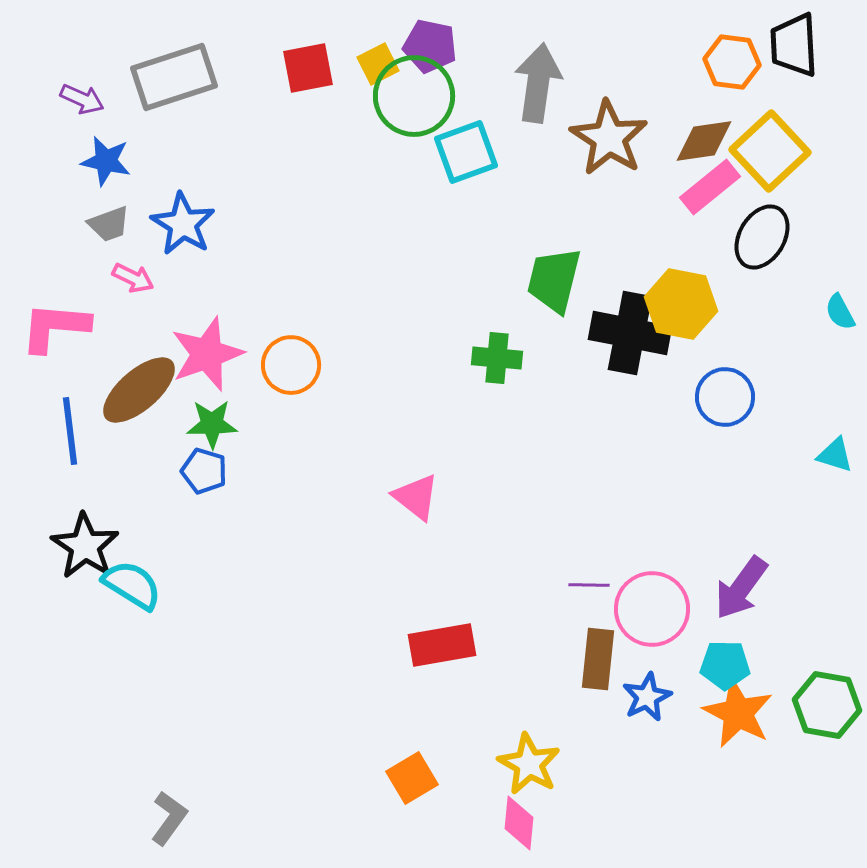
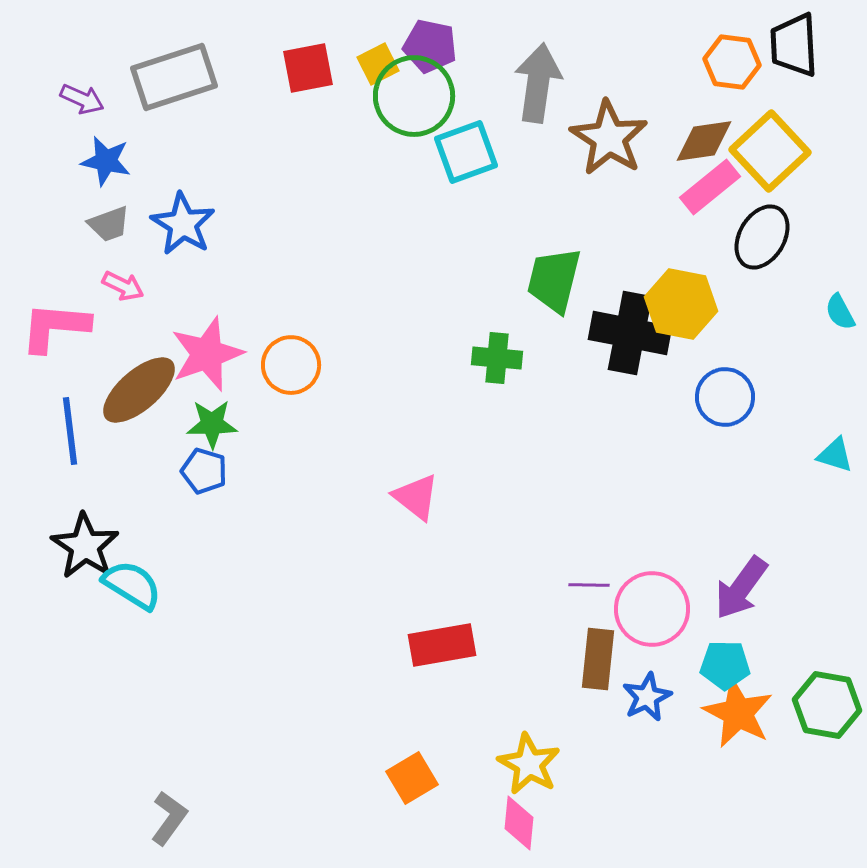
pink arrow at (133, 278): moved 10 px left, 8 px down
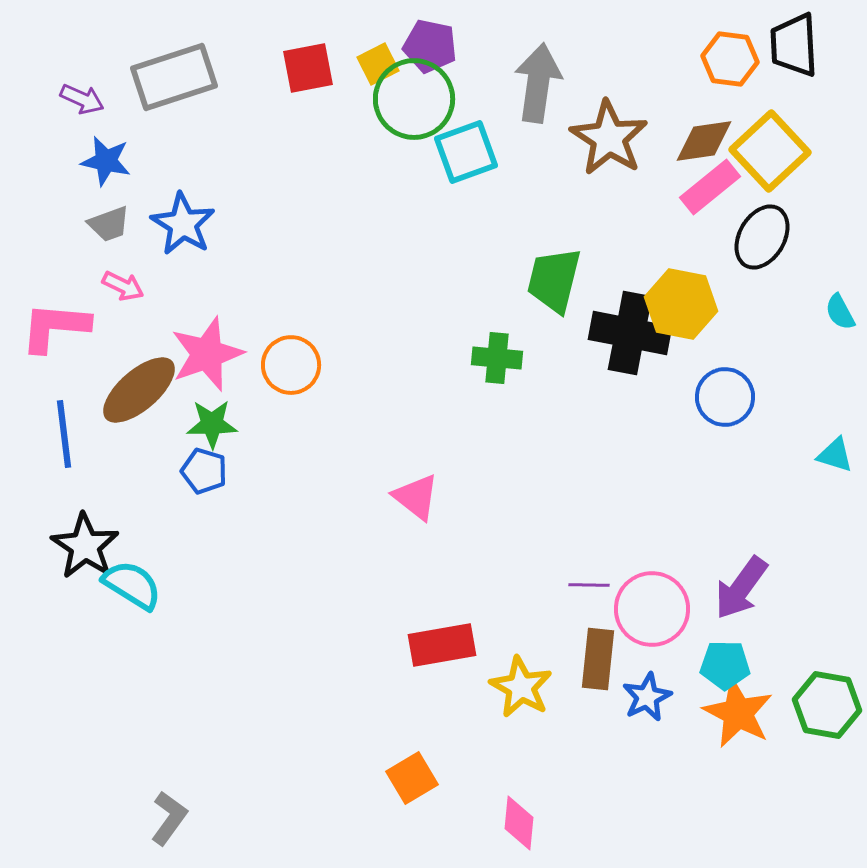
orange hexagon at (732, 62): moved 2 px left, 3 px up
green circle at (414, 96): moved 3 px down
blue line at (70, 431): moved 6 px left, 3 px down
yellow star at (529, 764): moved 8 px left, 77 px up
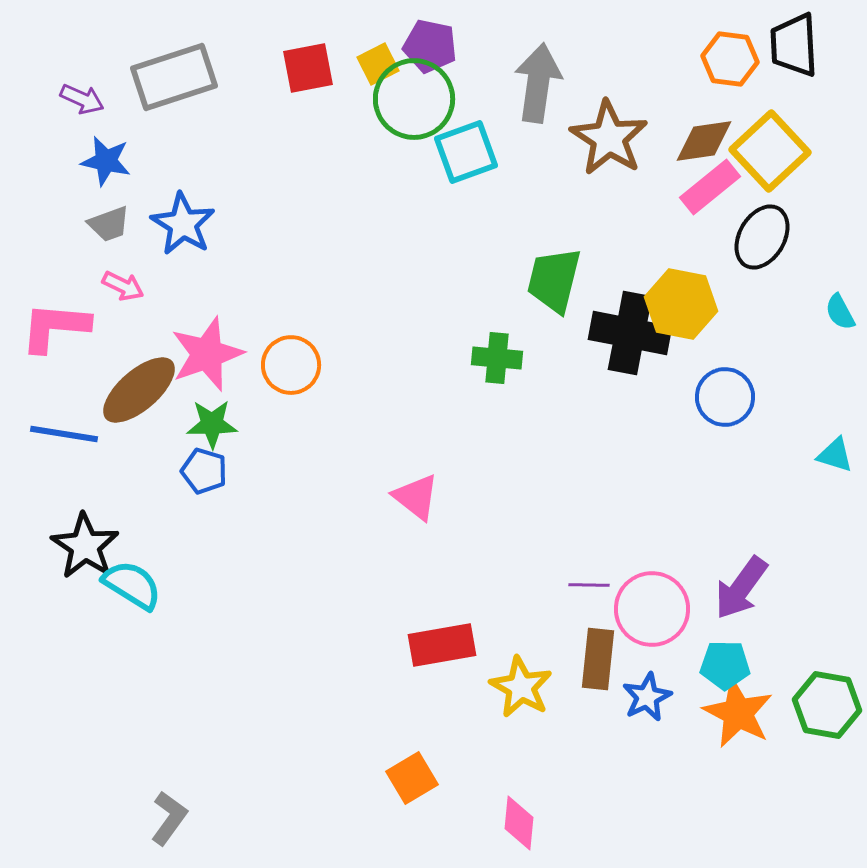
blue line at (64, 434): rotated 74 degrees counterclockwise
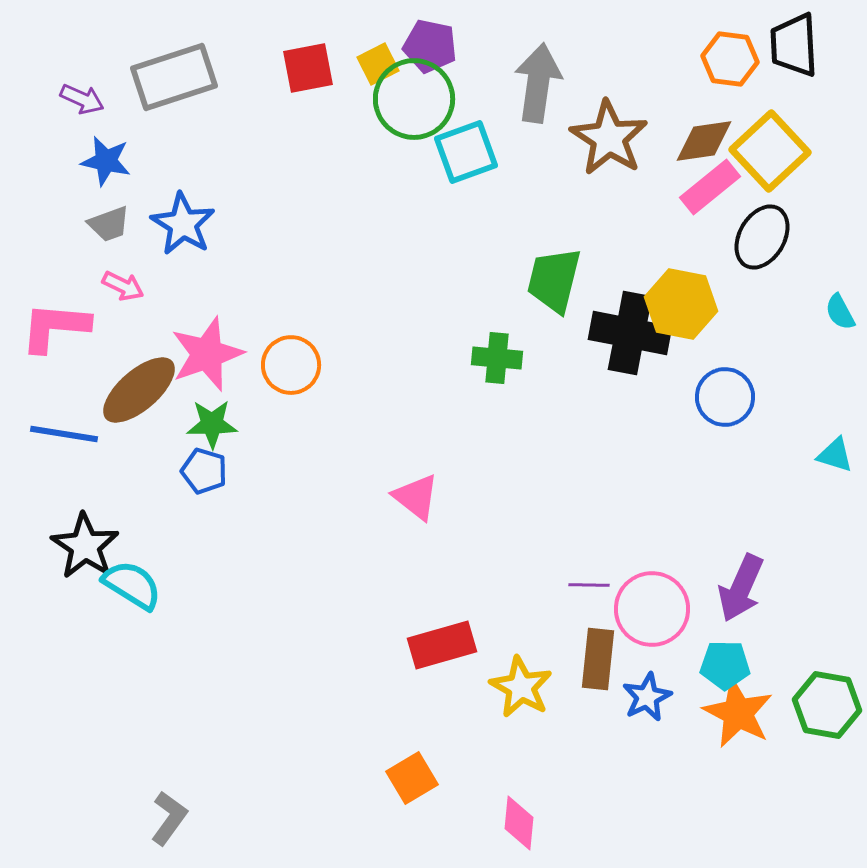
purple arrow at (741, 588): rotated 12 degrees counterclockwise
red rectangle at (442, 645): rotated 6 degrees counterclockwise
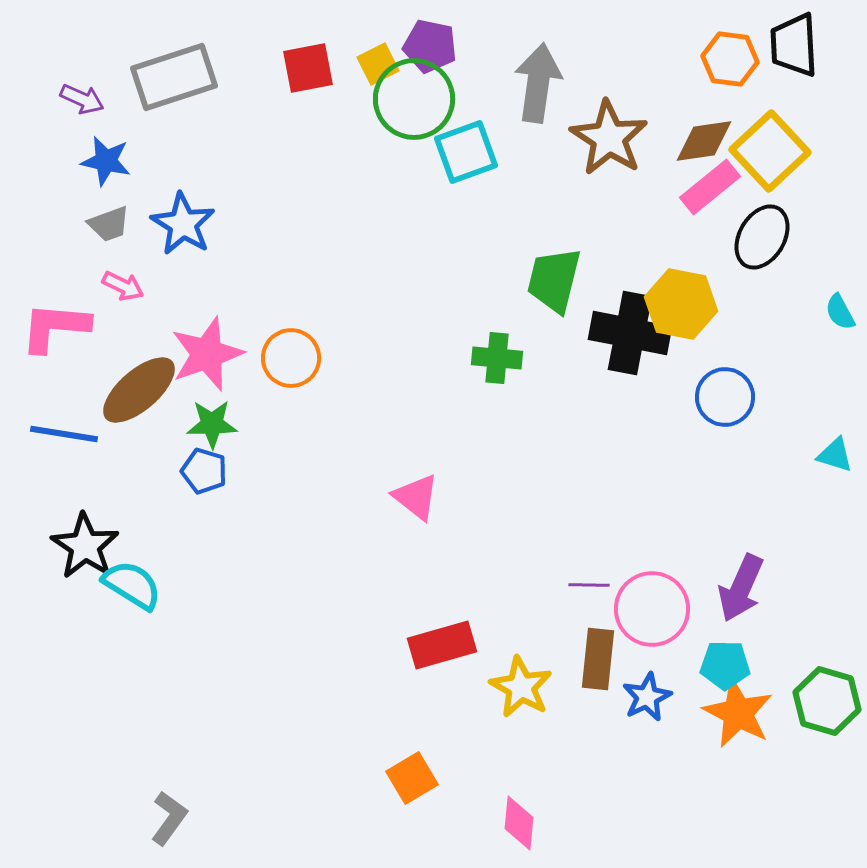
orange circle at (291, 365): moved 7 px up
green hexagon at (827, 705): moved 4 px up; rotated 6 degrees clockwise
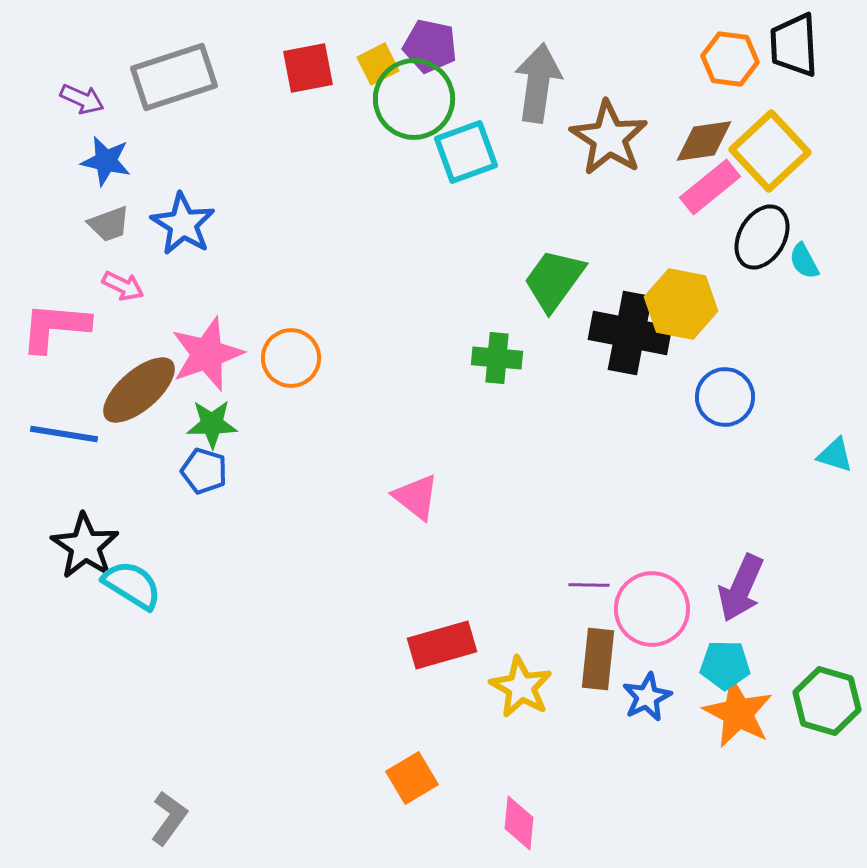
green trapezoid at (554, 280): rotated 22 degrees clockwise
cyan semicircle at (840, 312): moved 36 px left, 51 px up
